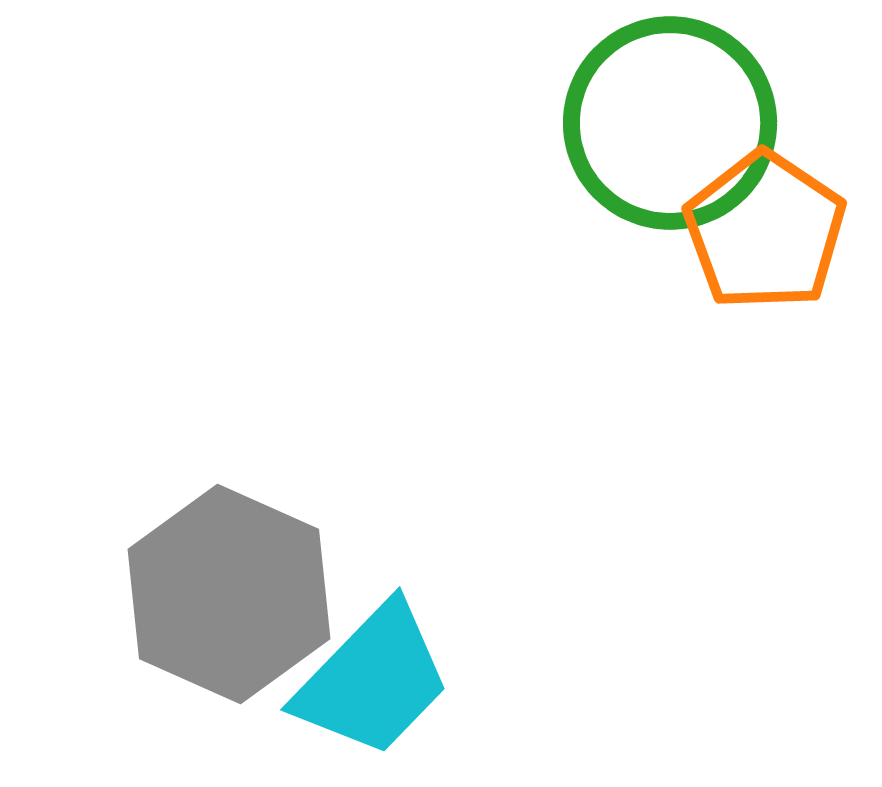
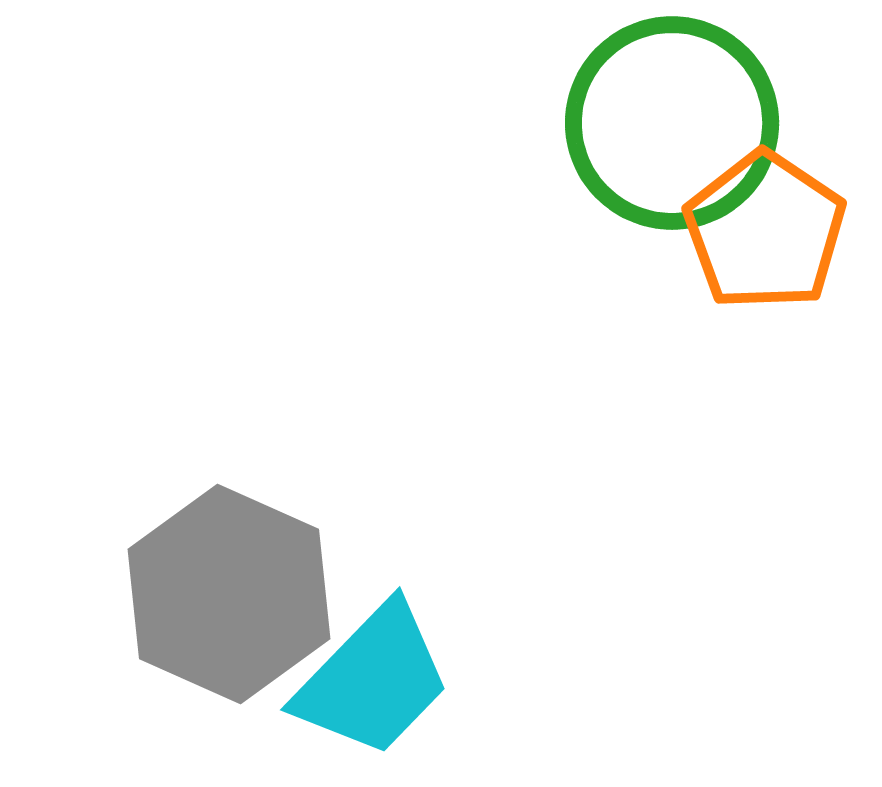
green circle: moved 2 px right
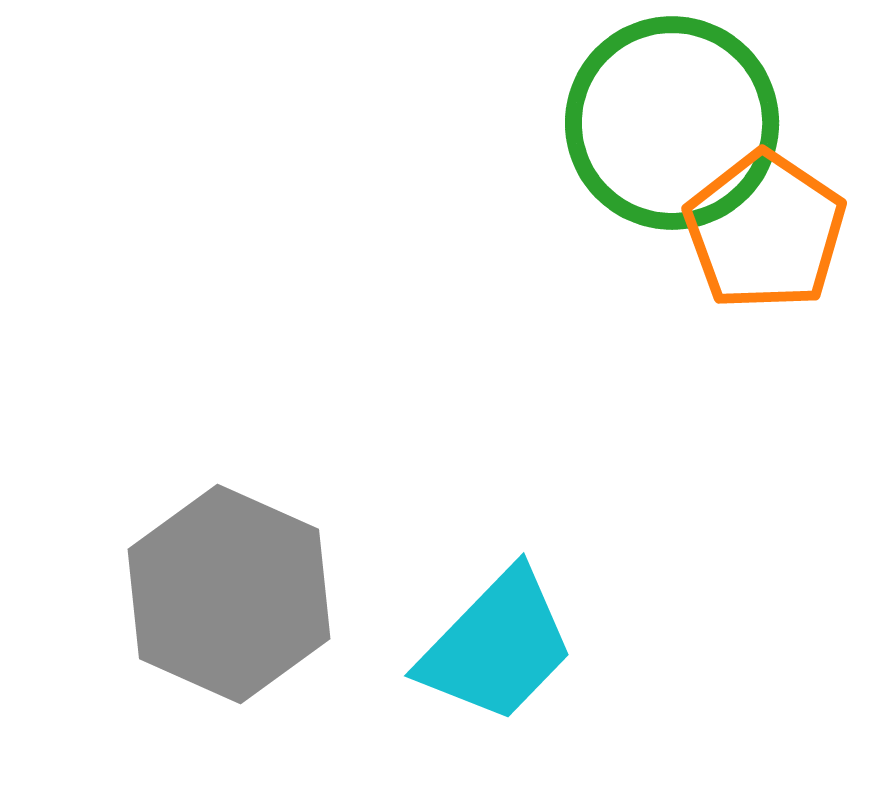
cyan trapezoid: moved 124 px right, 34 px up
